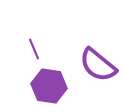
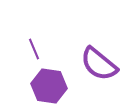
purple semicircle: moved 1 px right, 1 px up
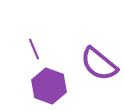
purple hexagon: rotated 12 degrees clockwise
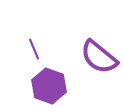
purple semicircle: moved 7 px up
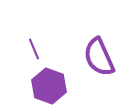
purple semicircle: rotated 27 degrees clockwise
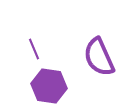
purple hexagon: rotated 12 degrees counterclockwise
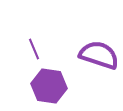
purple semicircle: moved 2 px up; rotated 132 degrees clockwise
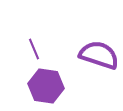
purple hexagon: moved 3 px left
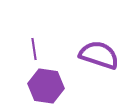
purple line: rotated 15 degrees clockwise
